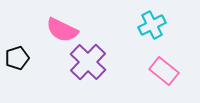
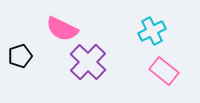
cyan cross: moved 6 px down
pink semicircle: moved 1 px up
black pentagon: moved 3 px right, 2 px up
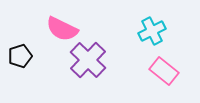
purple cross: moved 2 px up
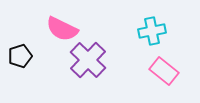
cyan cross: rotated 16 degrees clockwise
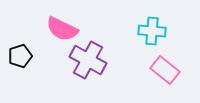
cyan cross: rotated 16 degrees clockwise
purple cross: rotated 15 degrees counterclockwise
pink rectangle: moved 1 px right, 1 px up
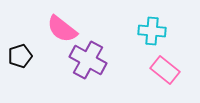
pink semicircle: rotated 12 degrees clockwise
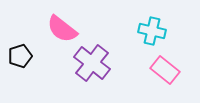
cyan cross: rotated 8 degrees clockwise
purple cross: moved 4 px right, 3 px down; rotated 9 degrees clockwise
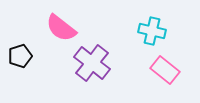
pink semicircle: moved 1 px left, 1 px up
